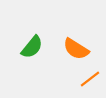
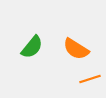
orange line: rotated 20 degrees clockwise
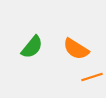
orange line: moved 2 px right, 2 px up
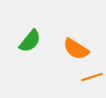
green semicircle: moved 2 px left, 6 px up
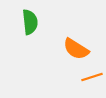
green semicircle: moved 19 px up; rotated 45 degrees counterclockwise
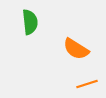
orange line: moved 5 px left, 7 px down
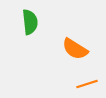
orange semicircle: moved 1 px left
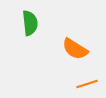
green semicircle: moved 1 px down
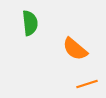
orange semicircle: rotated 8 degrees clockwise
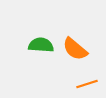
green semicircle: moved 11 px right, 22 px down; rotated 80 degrees counterclockwise
